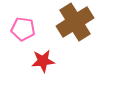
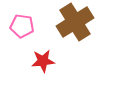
pink pentagon: moved 1 px left, 3 px up
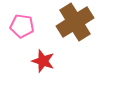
red star: rotated 25 degrees clockwise
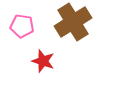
brown cross: moved 2 px left
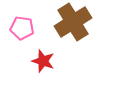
pink pentagon: moved 2 px down
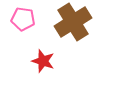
pink pentagon: moved 1 px right, 9 px up
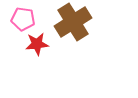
red star: moved 6 px left, 17 px up; rotated 25 degrees counterclockwise
